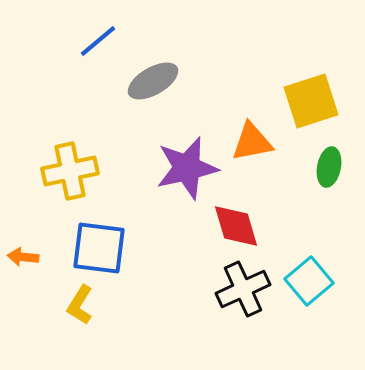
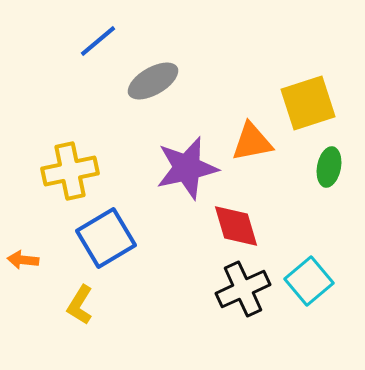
yellow square: moved 3 px left, 2 px down
blue square: moved 7 px right, 10 px up; rotated 38 degrees counterclockwise
orange arrow: moved 3 px down
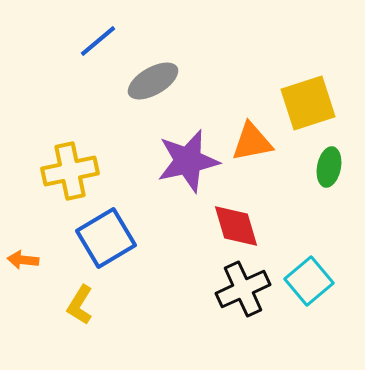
purple star: moved 1 px right, 7 px up
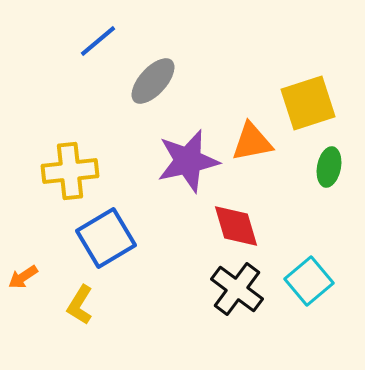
gray ellipse: rotated 18 degrees counterclockwise
yellow cross: rotated 6 degrees clockwise
orange arrow: moved 17 px down; rotated 40 degrees counterclockwise
black cross: moved 6 px left; rotated 28 degrees counterclockwise
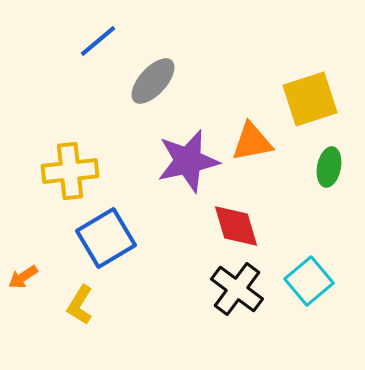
yellow square: moved 2 px right, 4 px up
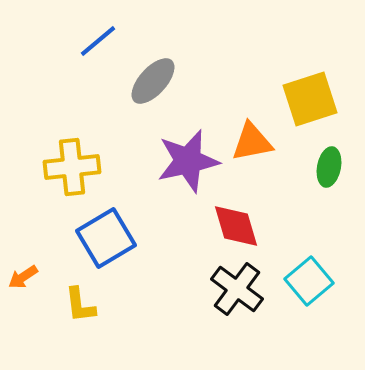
yellow cross: moved 2 px right, 4 px up
yellow L-shape: rotated 39 degrees counterclockwise
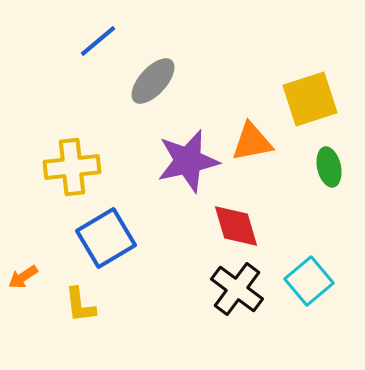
green ellipse: rotated 24 degrees counterclockwise
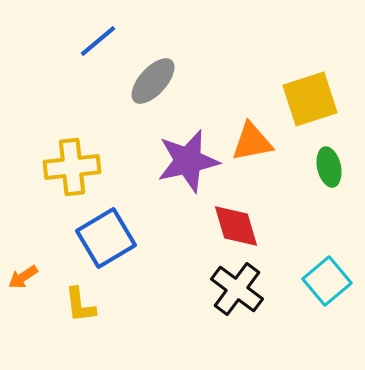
cyan square: moved 18 px right
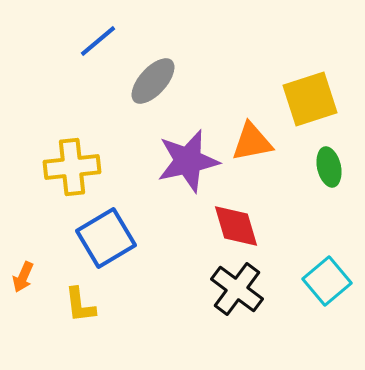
orange arrow: rotated 32 degrees counterclockwise
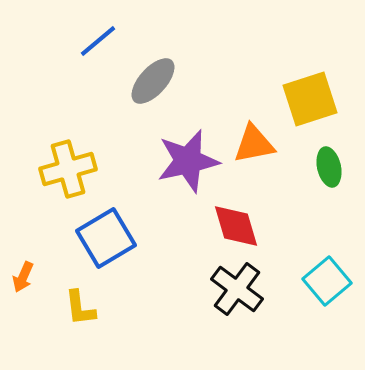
orange triangle: moved 2 px right, 2 px down
yellow cross: moved 4 px left, 2 px down; rotated 10 degrees counterclockwise
yellow L-shape: moved 3 px down
